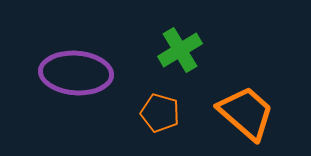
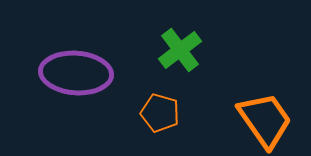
green cross: rotated 6 degrees counterclockwise
orange trapezoid: moved 19 px right, 7 px down; rotated 14 degrees clockwise
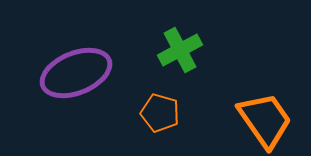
green cross: rotated 9 degrees clockwise
purple ellipse: rotated 26 degrees counterclockwise
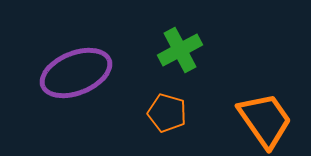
orange pentagon: moved 7 px right
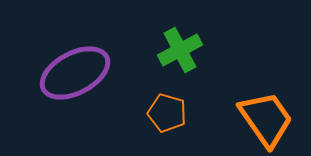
purple ellipse: moved 1 px left; rotated 6 degrees counterclockwise
orange trapezoid: moved 1 px right, 1 px up
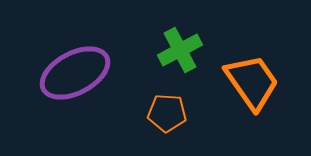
orange pentagon: rotated 12 degrees counterclockwise
orange trapezoid: moved 14 px left, 37 px up
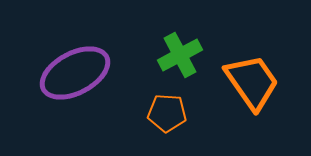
green cross: moved 5 px down
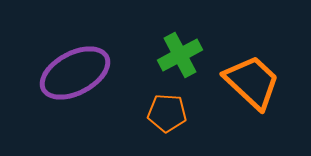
orange trapezoid: rotated 12 degrees counterclockwise
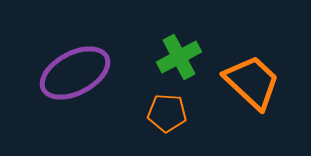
green cross: moved 1 px left, 2 px down
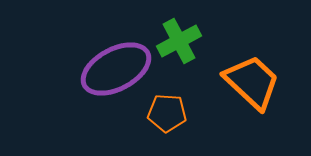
green cross: moved 16 px up
purple ellipse: moved 41 px right, 4 px up
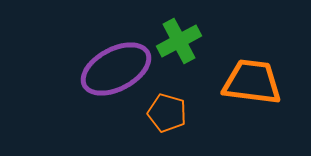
orange trapezoid: rotated 36 degrees counterclockwise
orange pentagon: rotated 12 degrees clockwise
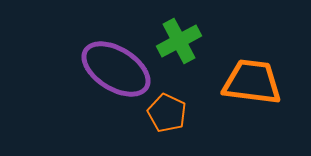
purple ellipse: rotated 60 degrees clockwise
orange pentagon: rotated 9 degrees clockwise
